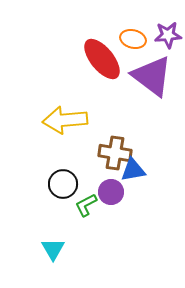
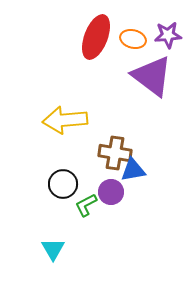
red ellipse: moved 6 px left, 22 px up; rotated 60 degrees clockwise
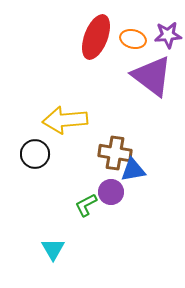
black circle: moved 28 px left, 30 px up
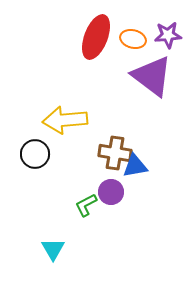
blue triangle: moved 2 px right, 4 px up
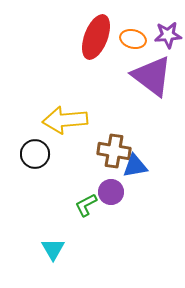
brown cross: moved 1 px left, 2 px up
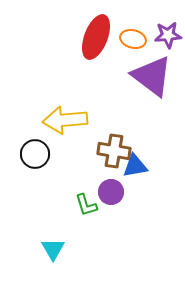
green L-shape: rotated 80 degrees counterclockwise
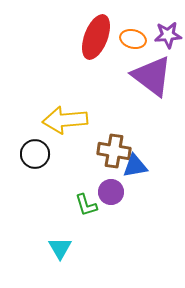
cyan triangle: moved 7 px right, 1 px up
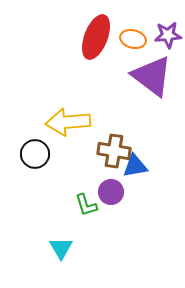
yellow arrow: moved 3 px right, 2 px down
cyan triangle: moved 1 px right
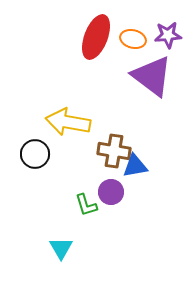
yellow arrow: rotated 15 degrees clockwise
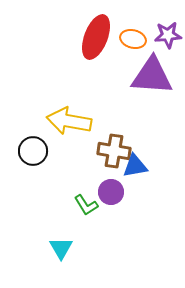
purple triangle: rotated 33 degrees counterclockwise
yellow arrow: moved 1 px right, 1 px up
black circle: moved 2 px left, 3 px up
green L-shape: rotated 15 degrees counterclockwise
